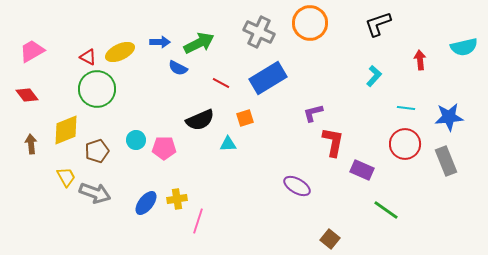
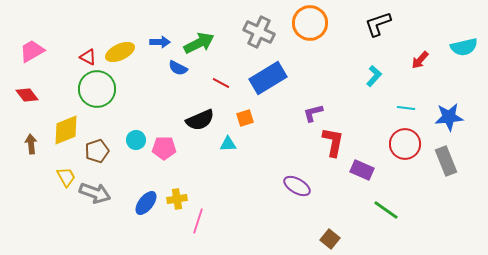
red arrow: rotated 132 degrees counterclockwise
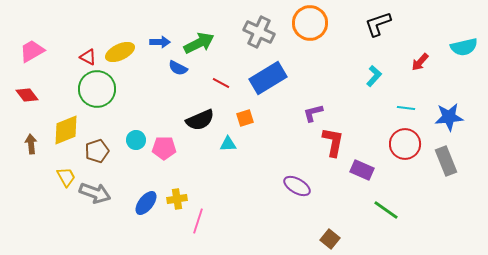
red arrow: moved 2 px down
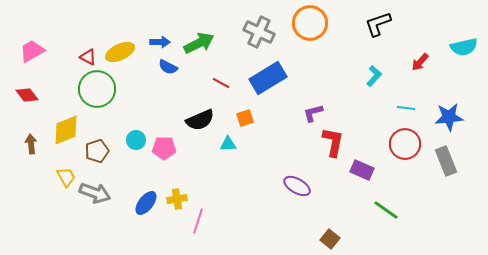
blue semicircle: moved 10 px left, 1 px up
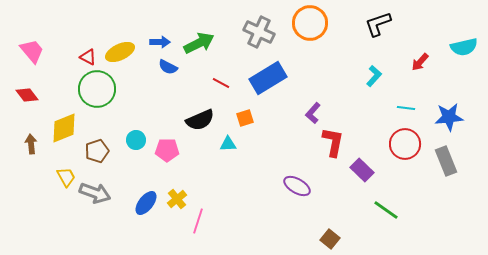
pink trapezoid: rotated 80 degrees clockwise
purple L-shape: rotated 35 degrees counterclockwise
yellow diamond: moved 2 px left, 2 px up
pink pentagon: moved 3 px right, 2 px down
purple rectangle: rotated 20 degrees clockwise
yellow cross: rotated 30 degrees counterclockwise
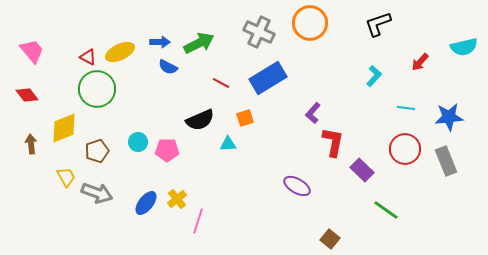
cyan circle: moved 2 px right, 2 px down
red circle: moved 5 px down
gray arrow: moved 2 px right
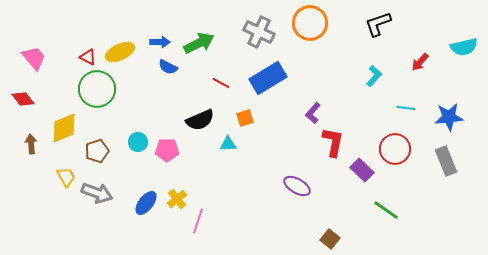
pink trapezoid: moved 2 px right, 7 px down
red diamond: moved 4 px left, 4 px down
red circle: moved 10 px left
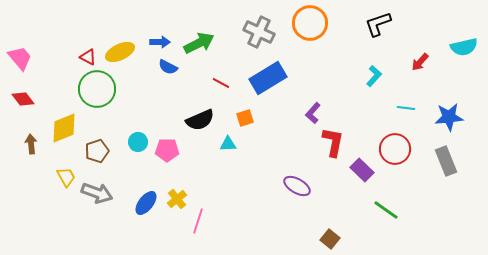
pink trapezoid: moved 14 px left
